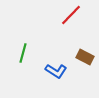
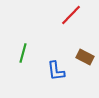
blue L-shape: rotated 50 degrees clockwise
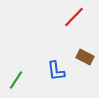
red line: moved 3 px right, 2 px down
green line: moved 7 px left, 27 px down; rotated 18 degrees clockwise
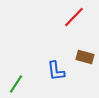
brown rectangle: rotated 12 degrees counterclockwise
green line: moved 4 px down
